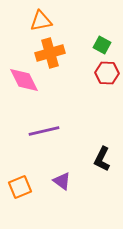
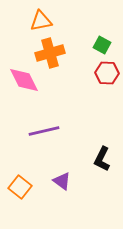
orange square: rotated 30 degrees counterclockwise
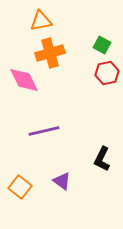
red hexagon: rotated 15 degrees counterclockwise
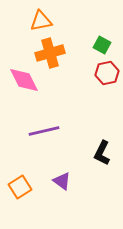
black L-shape: moved 6 px up
orange square: rotated 20 degrees clockwise
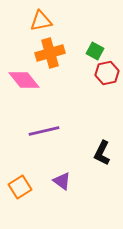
green square: moved 7 px left, 6 px down
pink diamond: rotated 12 degrees counterclockwise
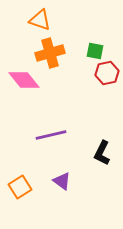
orange triangle: moved 1 px left, 1 px up; rotated 30 degrees clockwise
green square: rotated 18 degrees counterclockwise
purple line: moved 7 px right, 4 px down
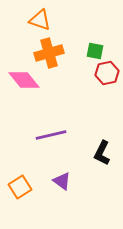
orange cross: moved 1 px left
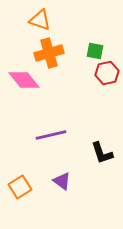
black L-shape: rotated 45 degrees counterclockwise
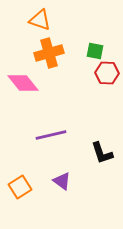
red hexagon: rotated 15 degrees clockwise
pink diamond: moved 1 px left, 3 px down
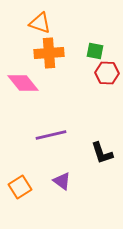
orange triangle: moved 3 px down
orange cross: rotated 12 degrees clockwise
